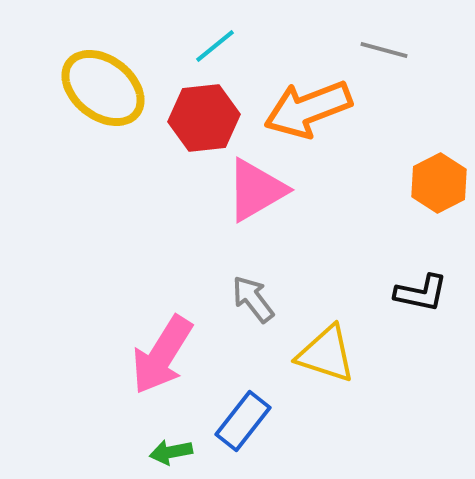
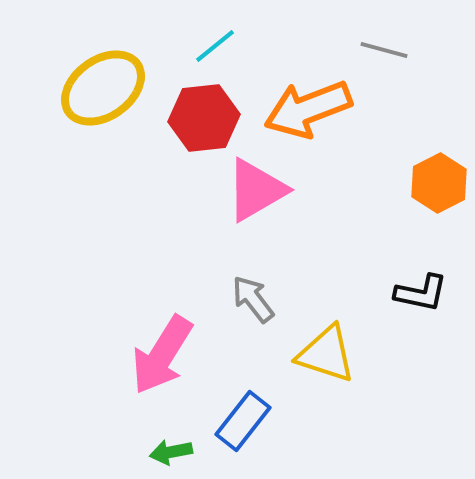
yellow ellipse: rotated 74 degrees counterclockwise
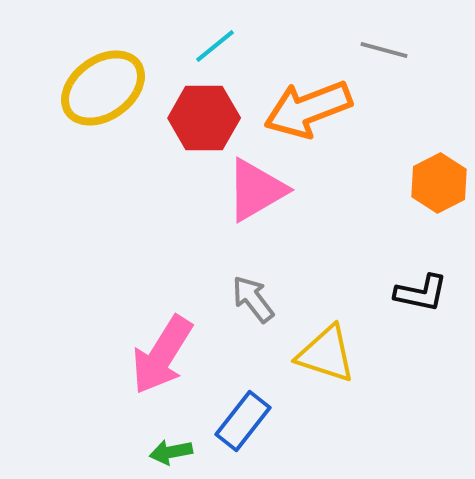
red hexagon: rotated 6 degrees clockwise
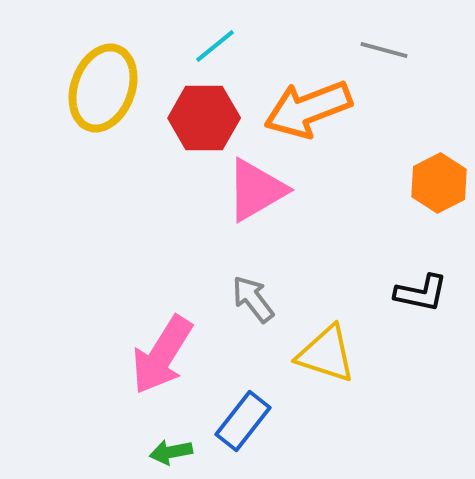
yellow ellipse: rotated 34 degrees counterclockwise
